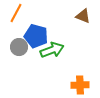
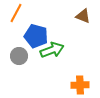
gray circle: moved 9 px down
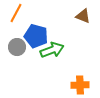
gray circle: moved 2 px left, 9 px up
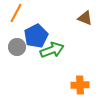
brown triangle: moved 2 px right, 2 px down
blue pentagon: rotated 30 degrees clockwise
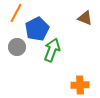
blue pentagon: moved 1 px right, 7 px up
green arrow: rotated 50 degrees counterclockwise
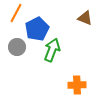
orange cross: moved 3 px left
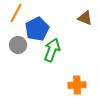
gray circle: moved 1 px right, 2 px up
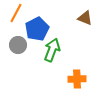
orange cross: moved 6 px up
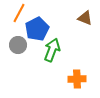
orange line: moved 3 px right
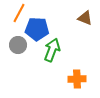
blue pentagon: rotated 30 degrees clockwise
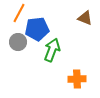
blue pentagon: rotated 10 degrees counterclockwise
gray circle: moved 3 px up
